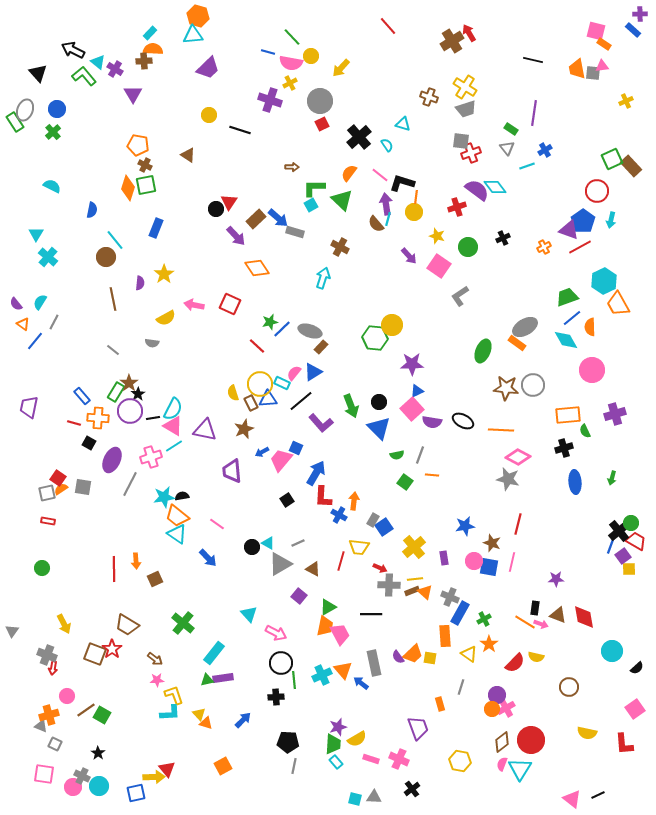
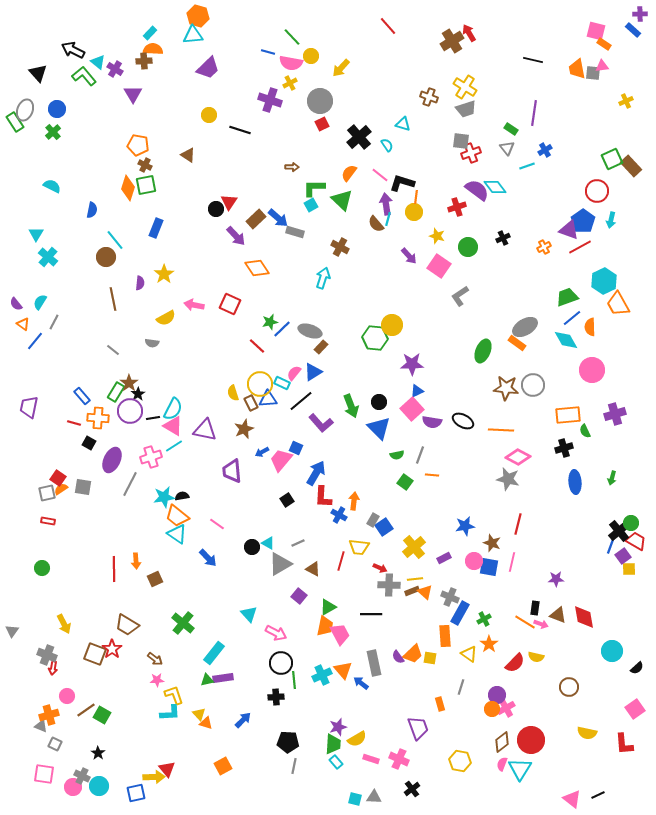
purple rectangle at (444, 558): rotated 72 degrees clockwise
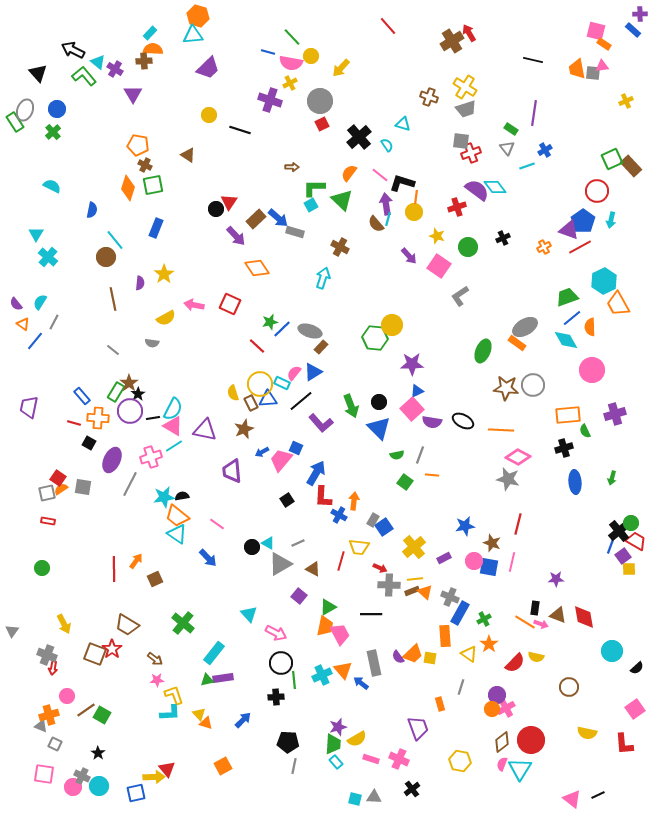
green square at (146, 185): moved 7 px right
orange arrow at (136, 561): rotated 140 degrees counterclockwise
